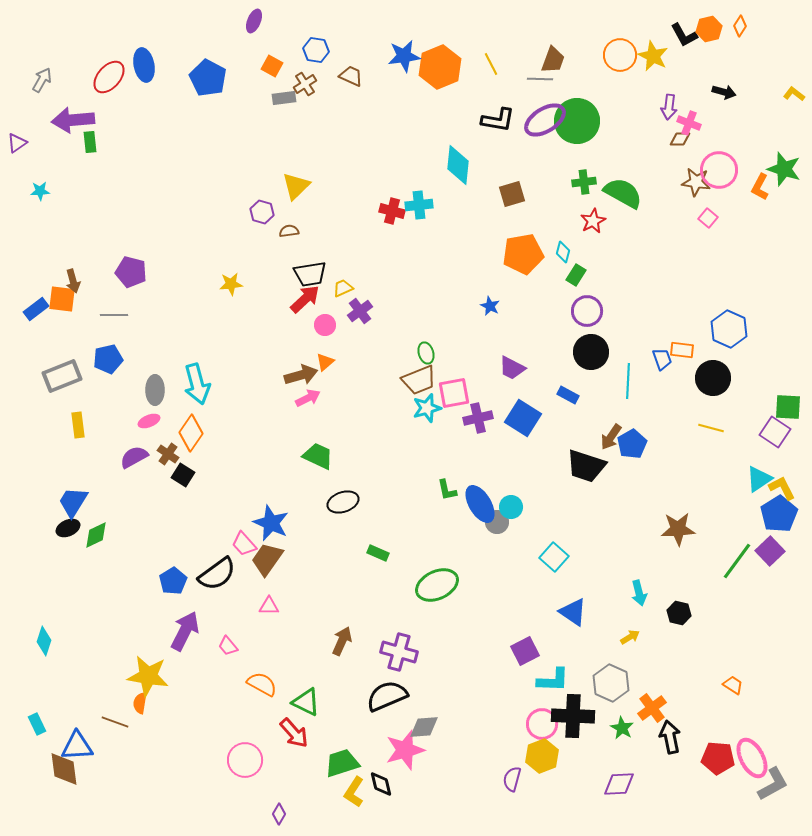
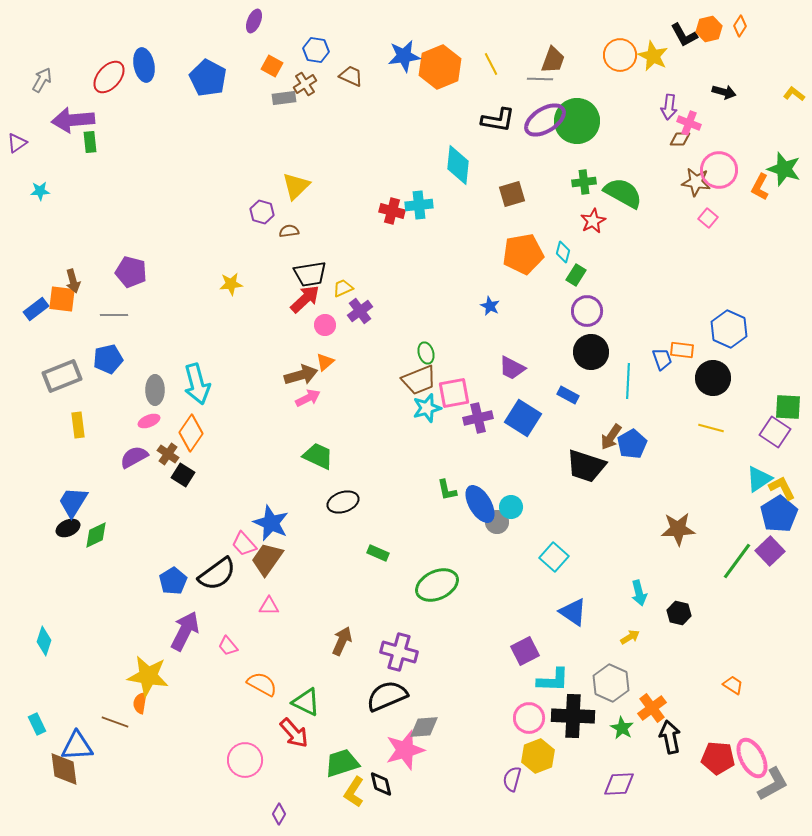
pink circle at (542, 724): moved 13 px left, 6 px up
yellow hexagon at (542, 756): moved 4 px left
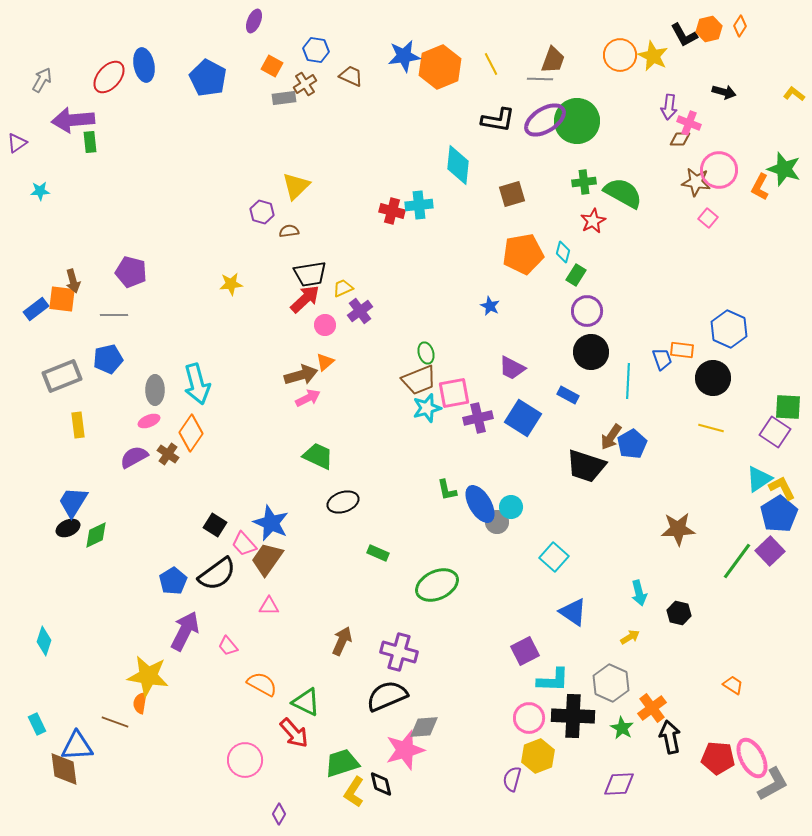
black square at (183, 475): moved 32 px right, 50 px down
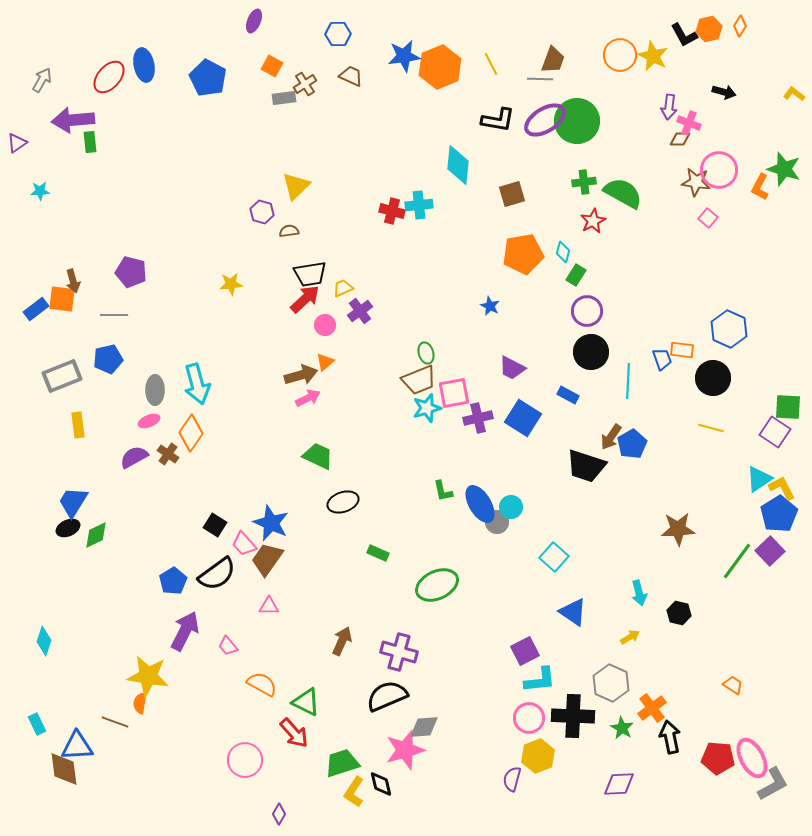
blue hexagon at (316, 50): moved 22 px right, 16 px up; rotated 10 degrees counterclockwise
green L-shape at (447, 490): moved 4 px left, 1 px down
cyan L-shape at (553, 680): moved 13 px left; rotated 8 degrees counterclockwise
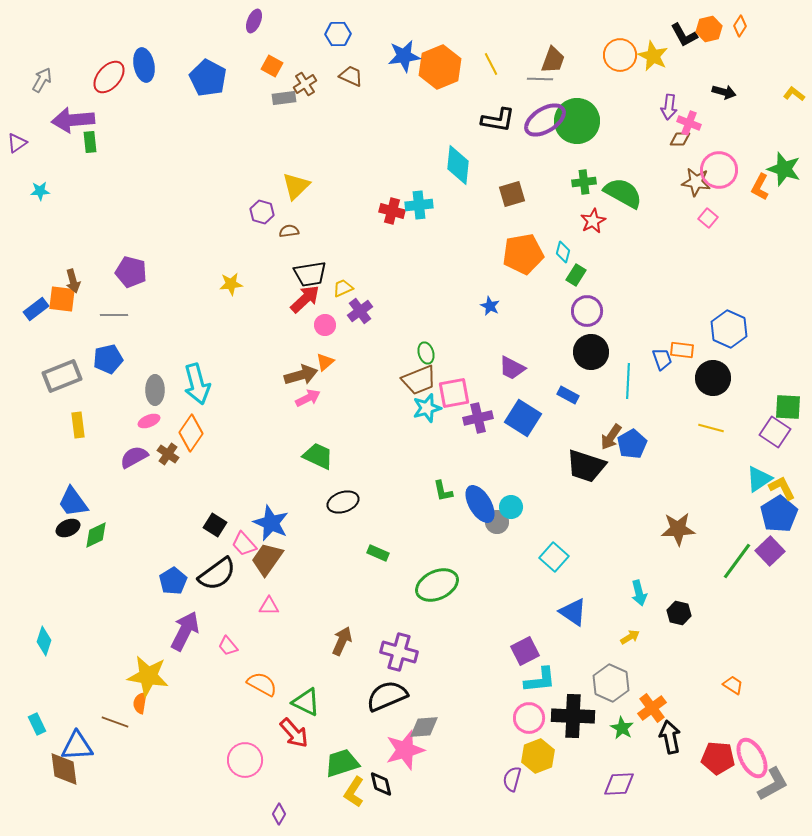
blue trapezoid at (73, 502): rotated 68 degrees counterclockwise
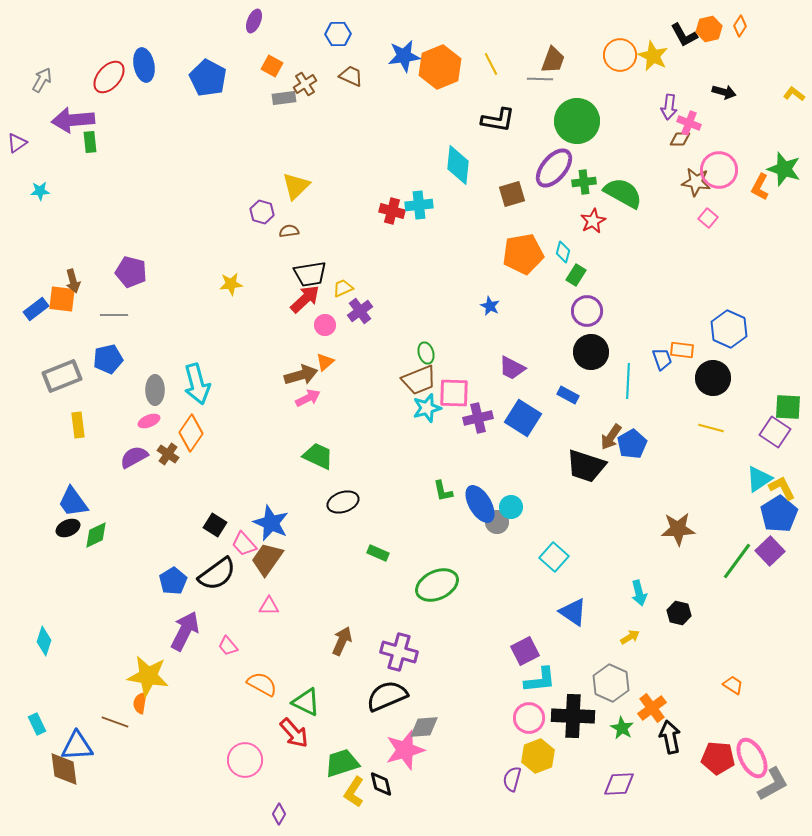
purple ellipse at (545, 120): moved 9 px right, 48 px down; rotated 18 degrees counterclockwise
pink square at (454, 393): rotated 12 degrees clockwise
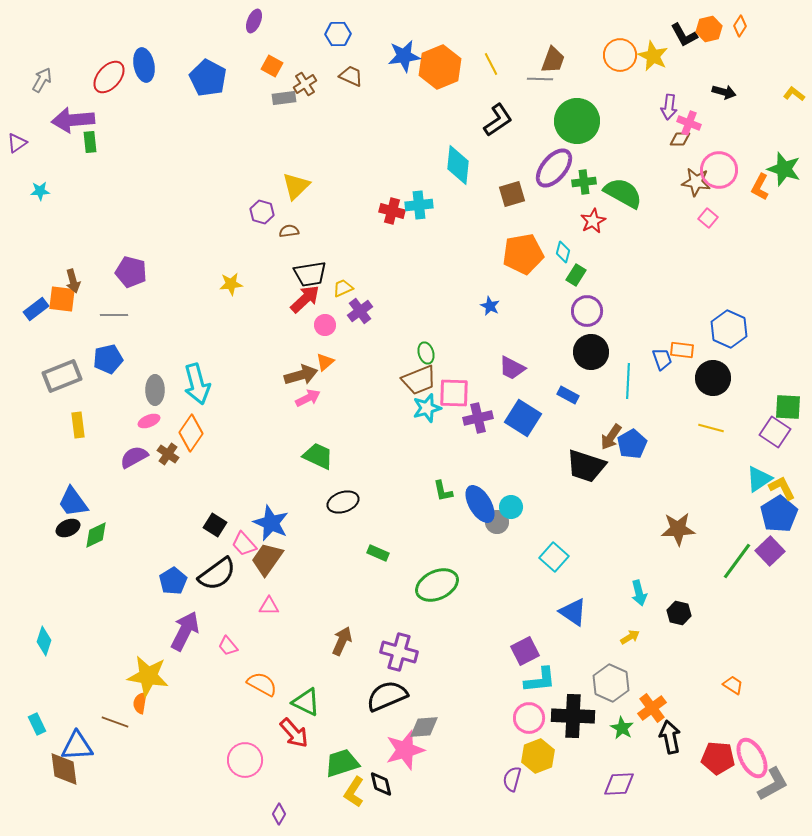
black L-shape at (498, 120): rotated 44 degrees counterclockwise
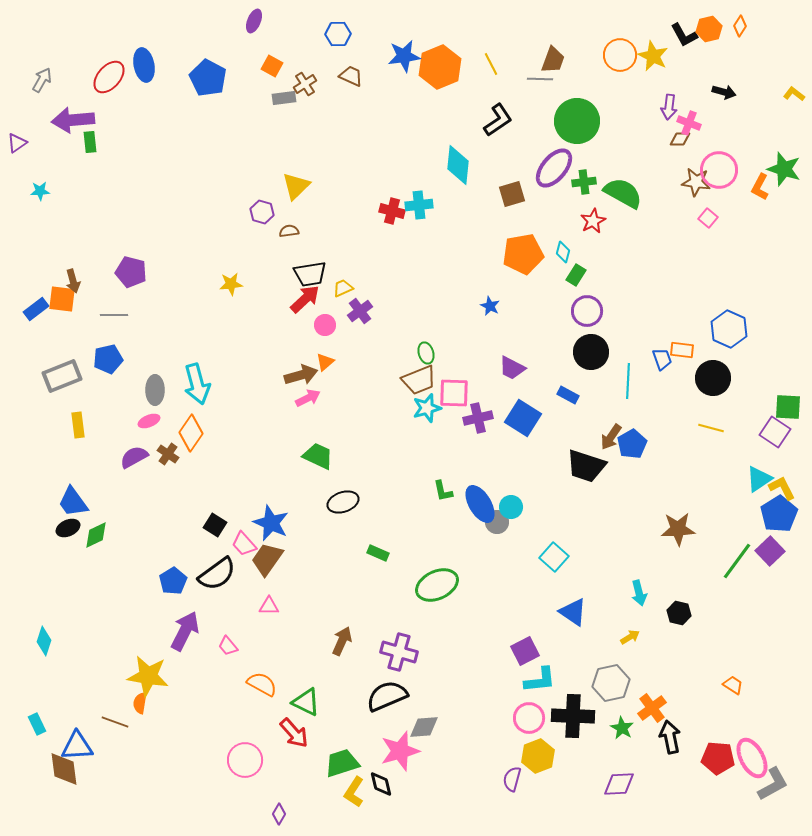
gray hexagon at (611, 683): rotated 24 degrees clockwise
pink star at (405, 750): moved 5 px left, 1 px down
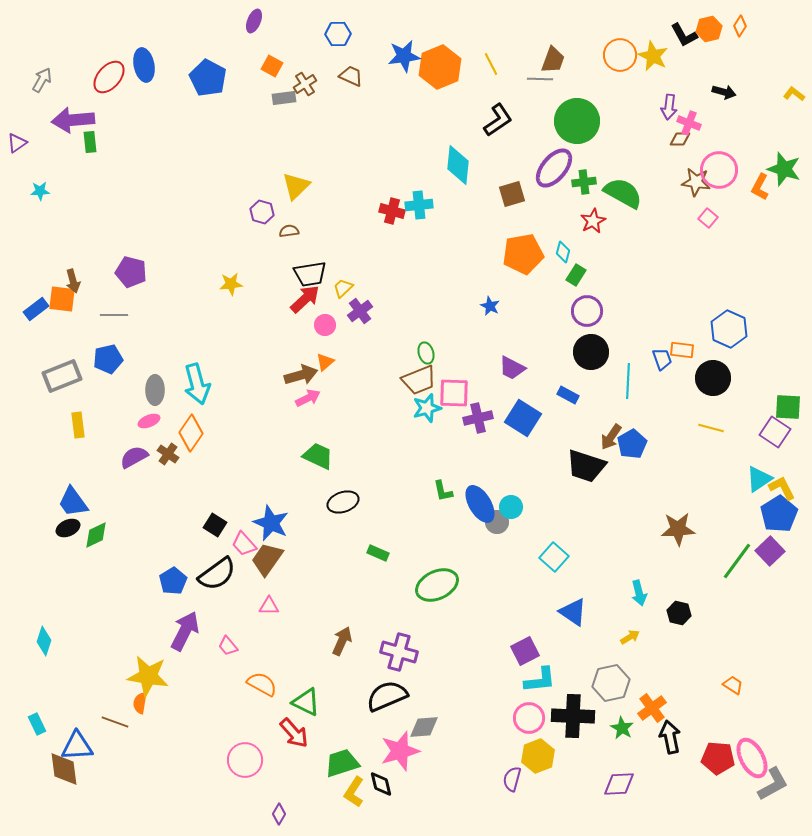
yellow trapezoid at (343, 288): rotated 20 degrees counterclockwise
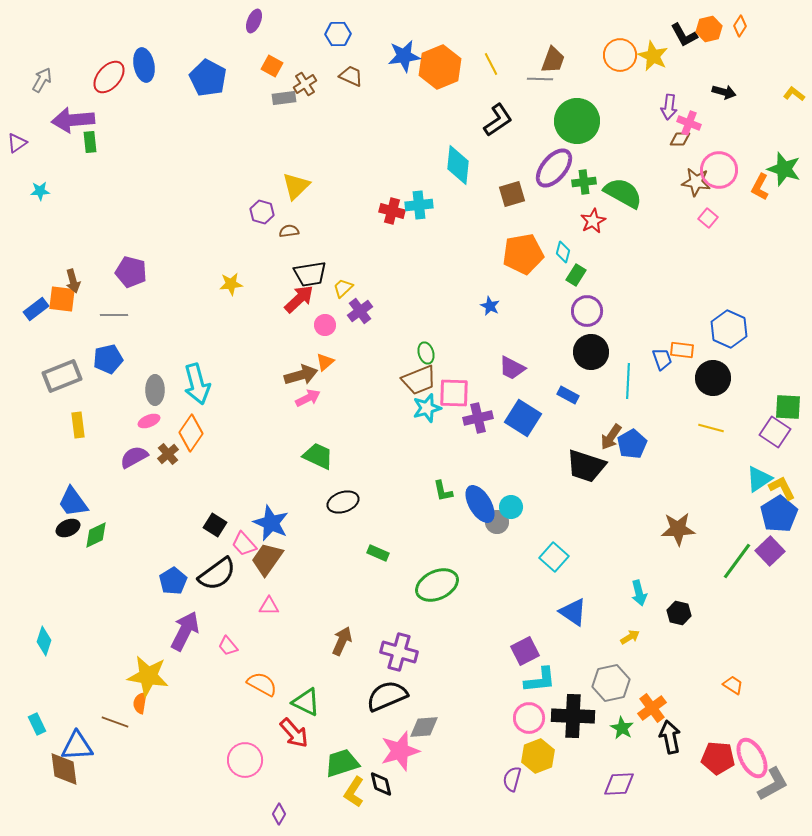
red arrow at (305, 299): moved 6 px left
brown cross at (168, 454): rotated 15 degrees clockwise
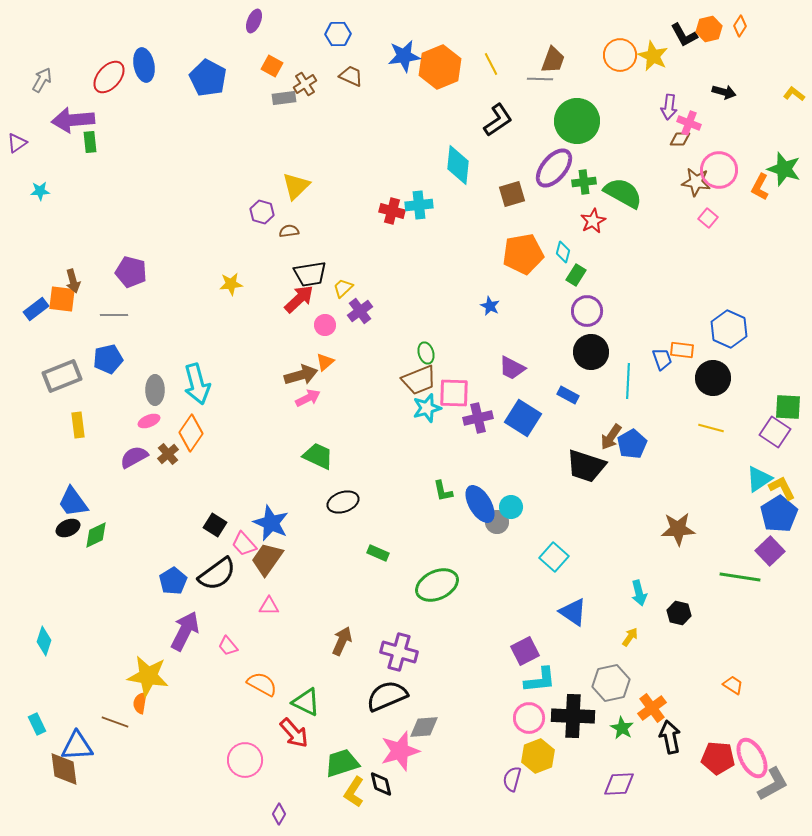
green line at (737, 561): moved 3 px right, 16 px down; rotated 63 degrees clockwise
yellow arrow at (630, 637): rotated 24 degrees counterclockwise
